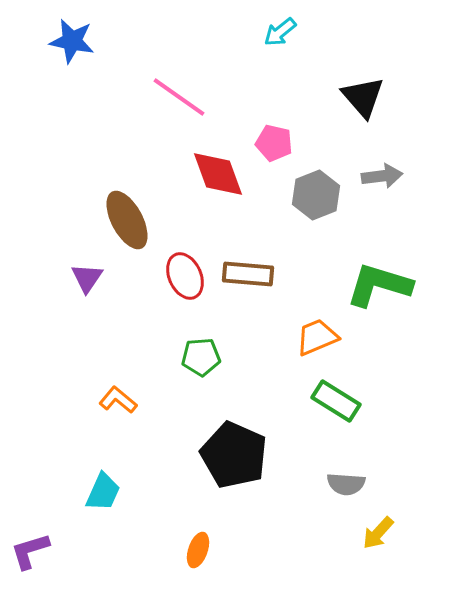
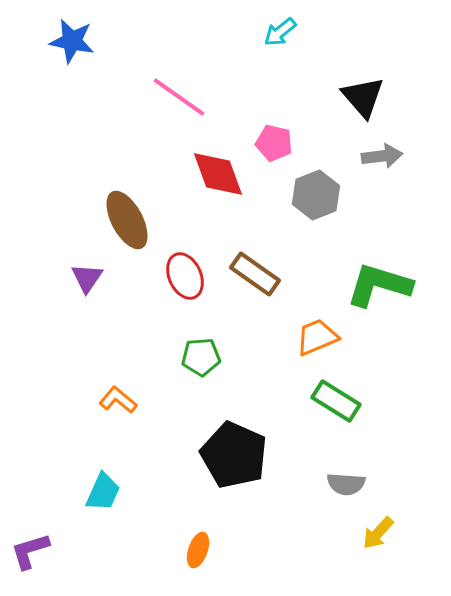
gray arrow: moved 20 px up
brown rectangle: moved 7 px right; rotated 30 degrees clockwise
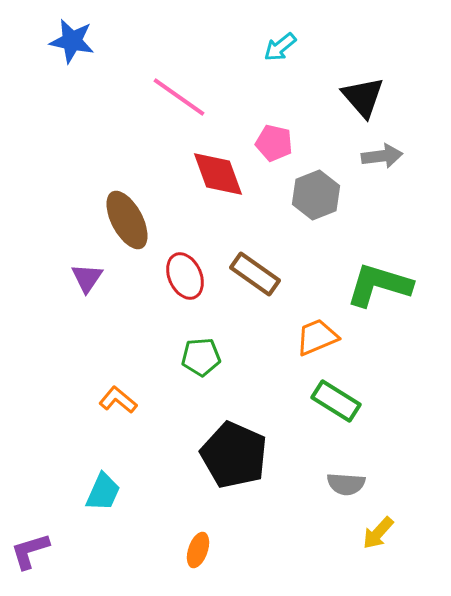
cyan arrow: moved 15 px down
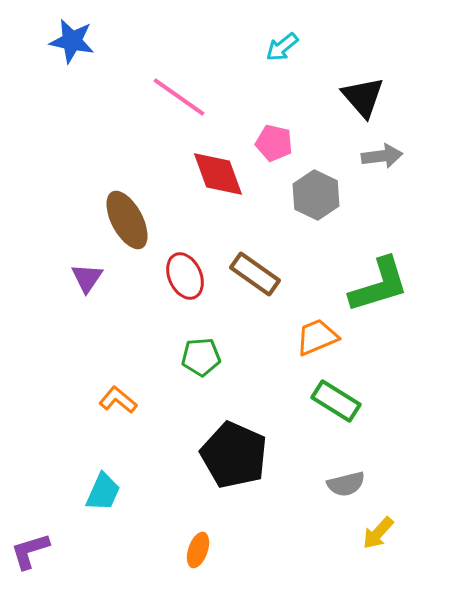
cyan arrow: moved 2 px right
gray hexagon: rotated 12 degrees counterclockwise
green L-shape: rotated 146 degrees clockwise
gray semicircle: rotated 18 degrees counterclockwise
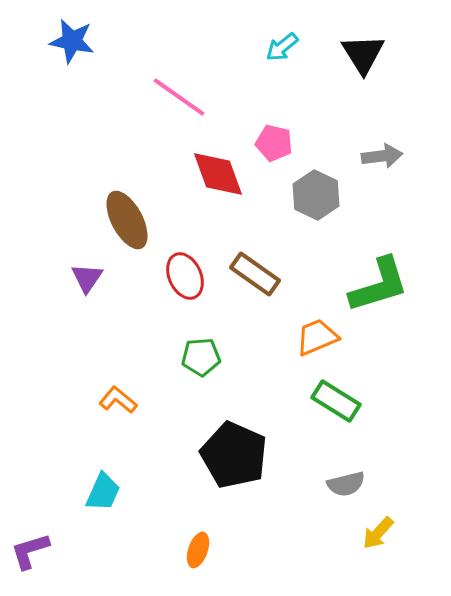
black triangle: moved 43 px up; rotated 9 degrees clockwise
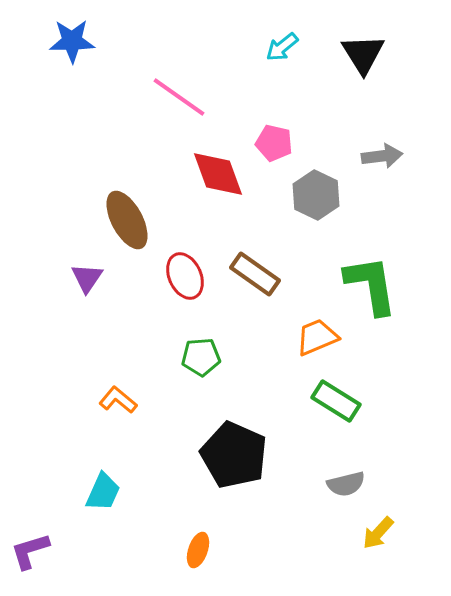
blue star: rotated 12 degrees counterclockwise
green L-shape: moved 8 px left; rotated 82 degrees counterclockwise
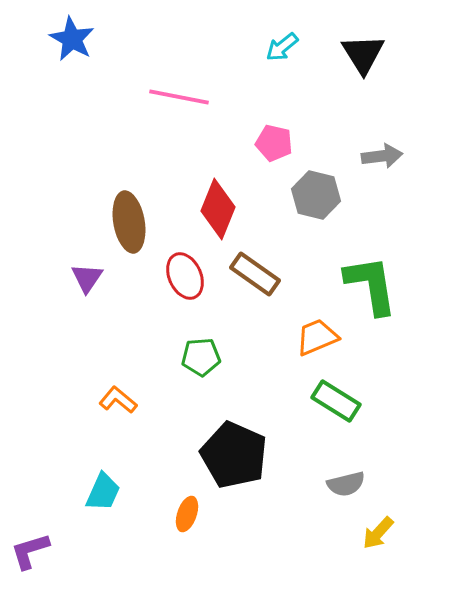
blue star: moved 2 px up; rotated 30 degrees clockwise
pink line: rotated 24 degrees counterclockwise
red diamond: moved 35 px down; rotated 42 degrees clockwise
gray hexagon: rotated 12 degrees counterclockwise
brown ellipse: moved 2 px right, 2 px down; rotated 18 degrees clockwise
orange ellipse: moved 11 px left, 36 px up
